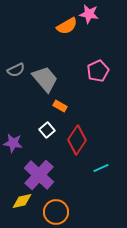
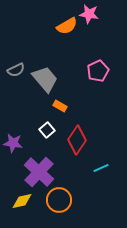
purple cross: moved 3 px up
orange circle: moved 3 px right, 12 px up
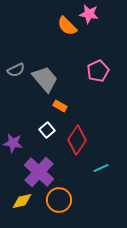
orange semicircle: rotated 75 degrees clockwise
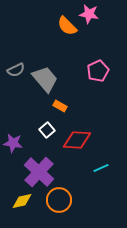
red diamond: rotated 60 degrees clockwise
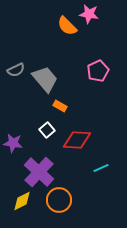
yellow diamond: rotated 15 degrees counterclockwise
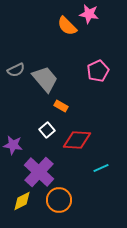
orange rectangle: moved 1 px right
purple star: moved 2 px down
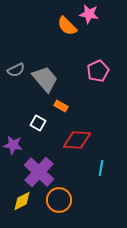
white square: moved 9 px left, 7 px up; rotated 21 degrees counterclockwise
cyan line: rotated 56 degrees counterclockwise
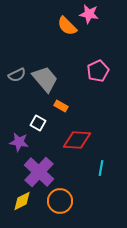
gray semicircle: moved 1 px right, 5 px down
purple star: moved 6 px right, 3 px up
orange circle: moved 1 px right, 1 px down
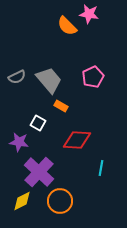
pink pentagon: moved 5 px left, 6 px down
gray semicircle: moved 2 px down
gray trapezoid: moved 4 px right, 1 px down
